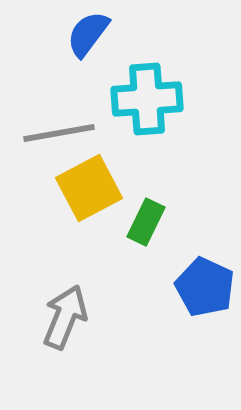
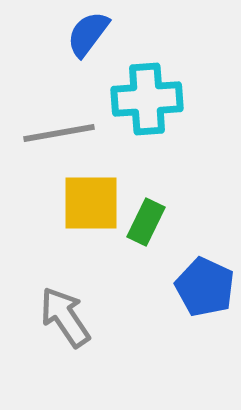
yellow square: moved 2 px right, 15 px down; rotated 28 degrees clockwise
gray arrow: rotated 56 degrees counterclockwise
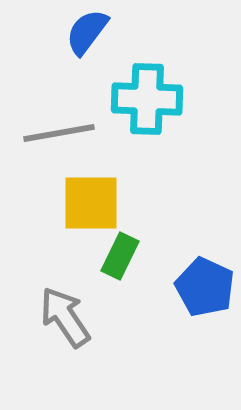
blue semicircle: moved 1 px left, 2 px up
cyan cross: rotated 6 degrees clockwise
green rectangle: moved 26 px left, 34 px down
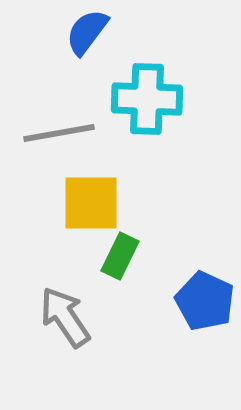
blue pentagon: moved 14 px down
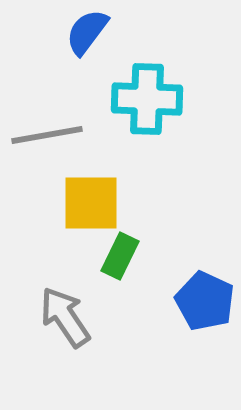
gray line: moved 12 px left, 2 px down
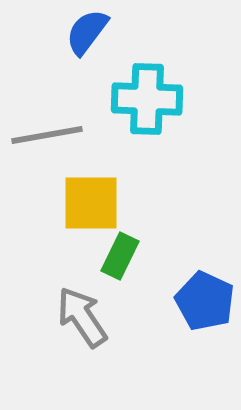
gray arrow: moved 17 px right
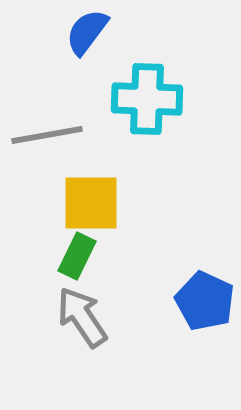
green rectangle: moved 43 px left
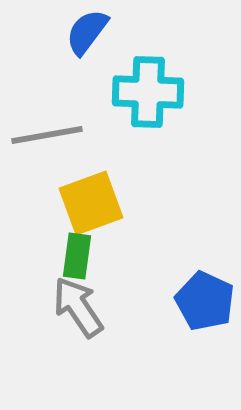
cyan cross: moved 1 px right, 7 px up
yellow square: rotated 20 degrees counterclockwise
green rectangle: rotated 18 degrees counterclockwise
gray arrow: moved 4 px left, 10 px up
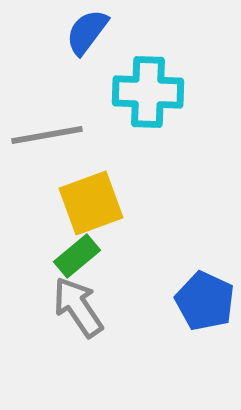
green rectangle: rotated 42 degrees clockwise
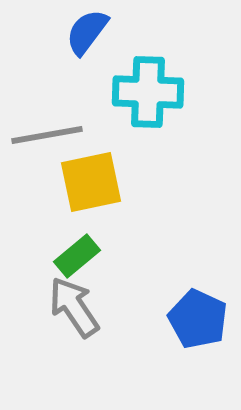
yellow square: moved 21 px up; rotated 8 degrees clockwise
blue pentagon: moved 7 px left, 18 px down
gray arrow: moved 4 px left
